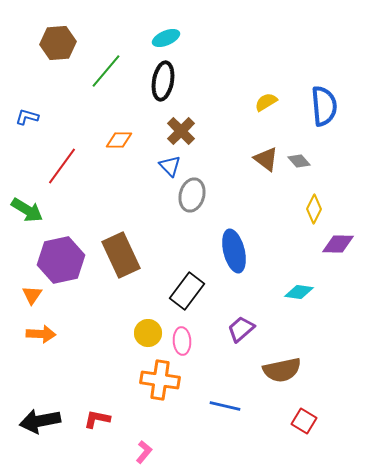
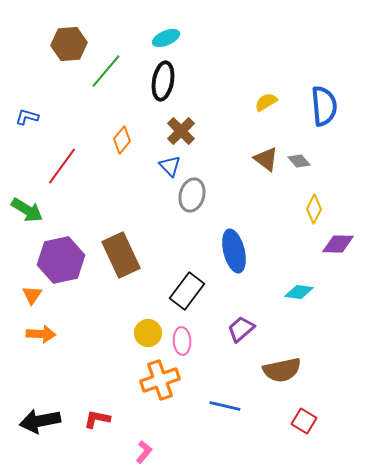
brown hexagon: moved 11 px right, 1 px down
orange diamond: moved 3 px right; rotated 52 degrees counterclockwise
orange cross: rotated 27 degrees counterclockwise
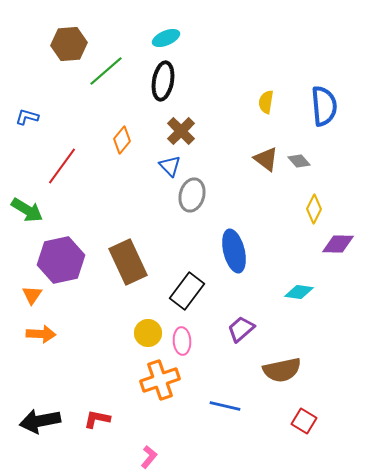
green line: rotated 9 degrees clockwise
yellow semicircle: rotated 50 degrees counterclockwise
brown rectangle: moved 7 px right, 7 px down
pink L-shape: moved 5 px right, 5 px down
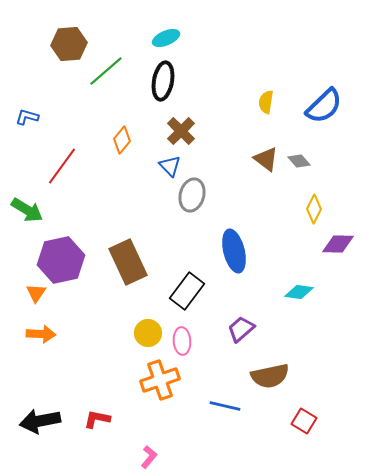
blue semicircle: rotated 51 degrees clockwise
orange triangle: moved 4 px right, 2 px up
brown semicircle: moved 12 px left, 6 px down
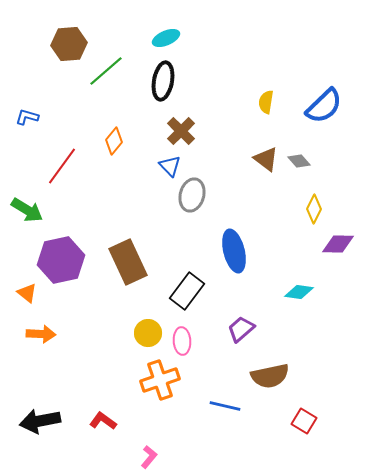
orange diamond: moved 8 px left, 1 px down
orange triangle: moved 9 px left; rotated 25 degrees counterclockwise
red L-shape: moved 6 px right, 2 px down; rotated 24 degrees clockwise
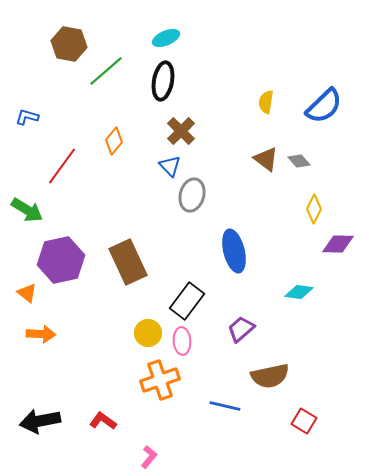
brown hexagon: rotated 16 degrees clockwise
black rectangle: moved 10 px down
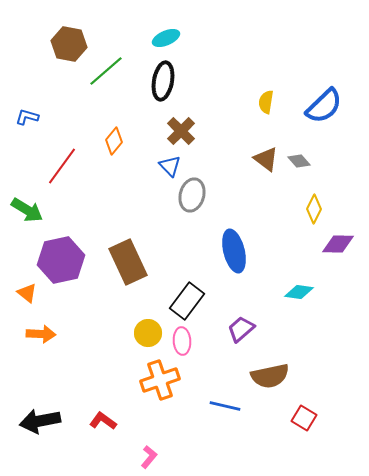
red square: moved 3 px up
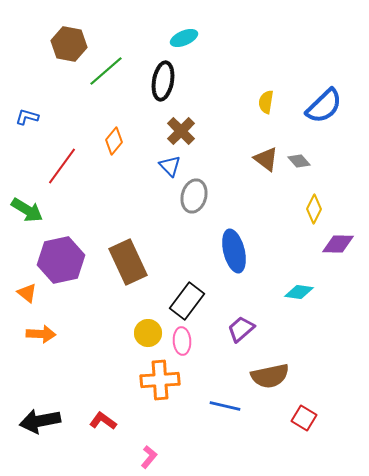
cyan ellipse: moved 18 px right
gray ellipse: moved 2 px right, 1 px down
orange cross: rotated 15 degrees clockwise
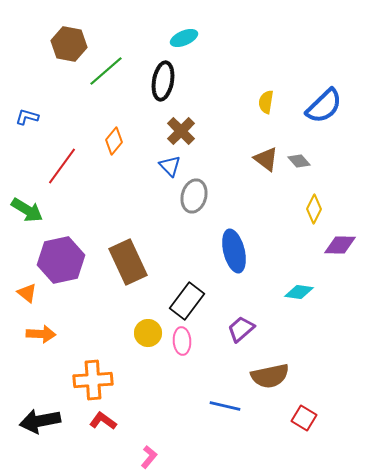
purple diamond: moved 2 px right, 1 px down
orange cross: moved 67 px left
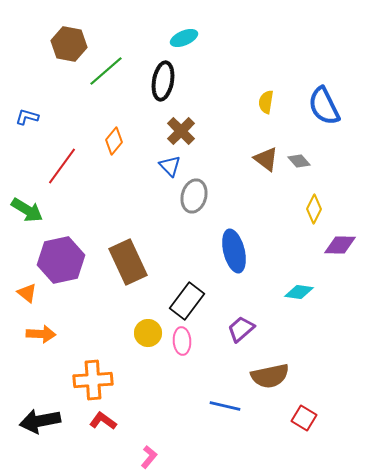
blue semicircle: rotated 108 degrees clockwise
